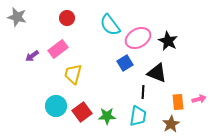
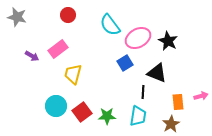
red circle: moved 1 px right, 3 px up
purple arrow: rotated 112 degrees counterclockwise
pink arrow: moved 2 px right, 3 px up
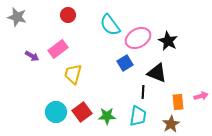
cyan circle: moved 6 px down
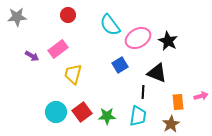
gray star: rotated 18 degrees counterclockwise
blue square: moved 5 px left, 2 px down
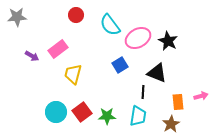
red circle: moved 8 px right
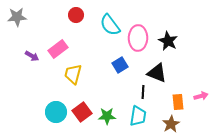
pink ellipse: rotated 60 degrees counterclockwise
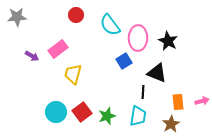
blue square: moved 4 px right, 4 px up
pink arrow: moved 1 px right, 5 px down
green star: rotated 18 degrees counterclockwise
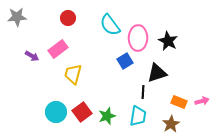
red circle: moved 8 px left, 3 px down
blue square: moved 1 px right
black triangle: rotated 40 degrees counterclockwise
orange rectangle: moved 1 px right; rotated 63 degrees counterclockwise
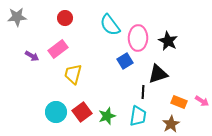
red circle: moved 3 px left
black triangle: moved 1 px right, 1 px down
pink arrow: rotated 48 degrees clockwise
